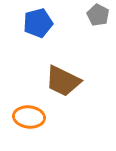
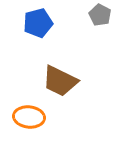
gray pentagon: moved 2 px right
brown trapezoid: moved 3 px left
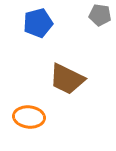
gray pentagon: rotated 20 degrees counterclockwise
brown trapezoid: moved 7 px right, 2 px up
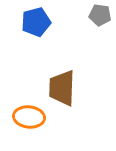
blue pentagon: moved 2 px left, 1 px up
brown trapezoid: moved 5 px left, 9 px down; rotated 66 degrees clockwise
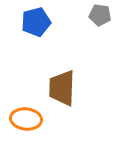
orange ellipse: moved 3 px left, 2 px down
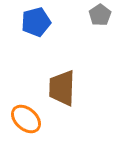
gray pentagon: rotated 30 degrees clockwise
orange ellipse: rotated 36 degrees clockwise
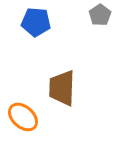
blue pentagon: rotated 20 degrees clockwise
orange ellipse: moved 3 px left, 2 px up
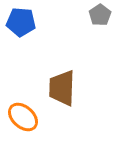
blue pentagon: moved 15 px left
